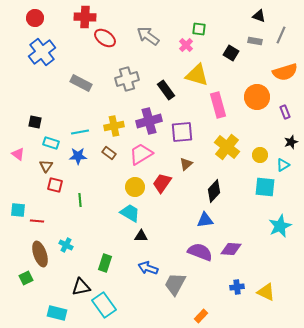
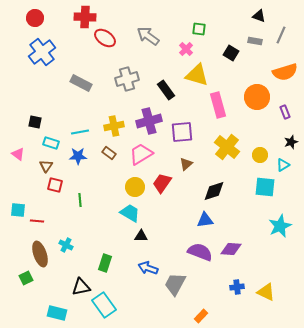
pink cross at (186, 45): moved 4 px down
black diamond at (214, 191): rotated 30 degrees clockwise
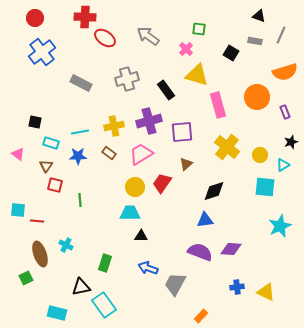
cyan trapezoid at (130, 213): rotated 30 degrees counterclockwise
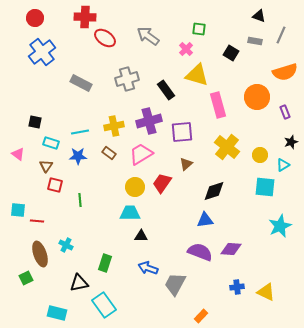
black triangle at (81, 287): moved 2 px left, 4 px up
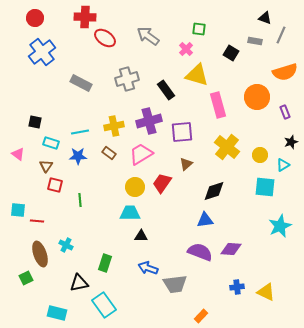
black triangle at (259, 16): moved 6 px right, 2 px down
gray trapezoid at (175, 284): rotated 125 degrees counterclockwise
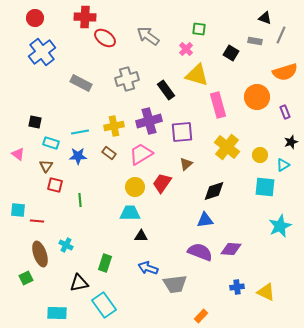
cyan rectangle at (57, 313): rotated 12 degrees counterclockwise
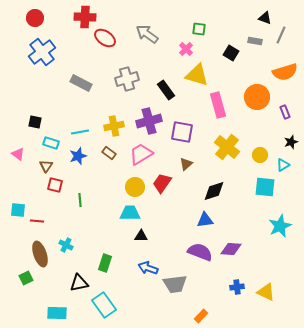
gray arrow at (148, 36): moved 1 px left, 2 px up
purple square at (182, 132): rotated 15 degrees clockwise
blue star at (78, 156): rotated 18 degrees counterclockwise
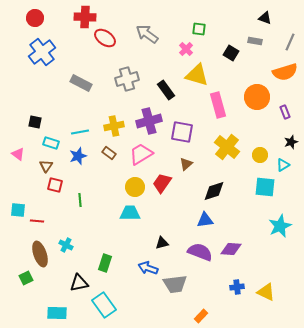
gray line at (281, 35): moved 9 px right, 7 px down
black triangle at (141, 236): moved 21 px right, 7 px down; rotated 16 degrees counterclockwise
